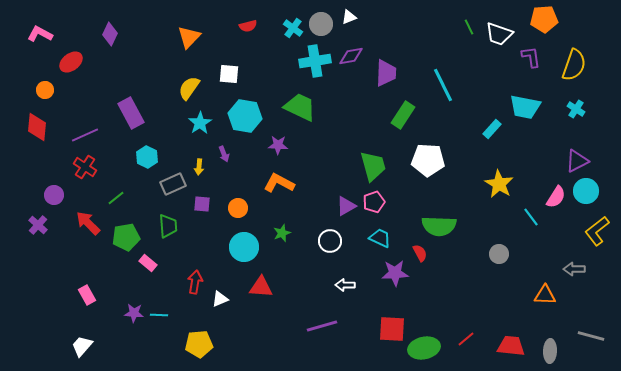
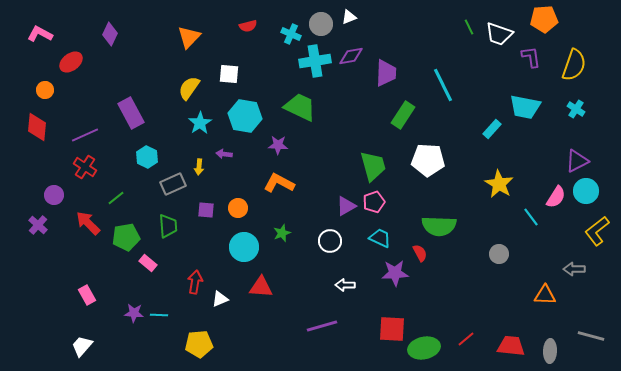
cyan cross at (293, 28): moved 2 px left, 6 px down; rotated 12 degrees counterclockwise
purple arrow at (224, 154): rotated 119 degrees clockwise
purple square at (202, 204): moved 4 px right, 6 px down
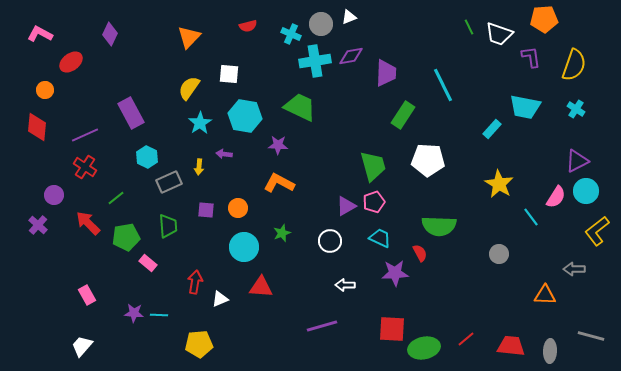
gray rectangle at (173, 184): moved 4 px left, 2 px up
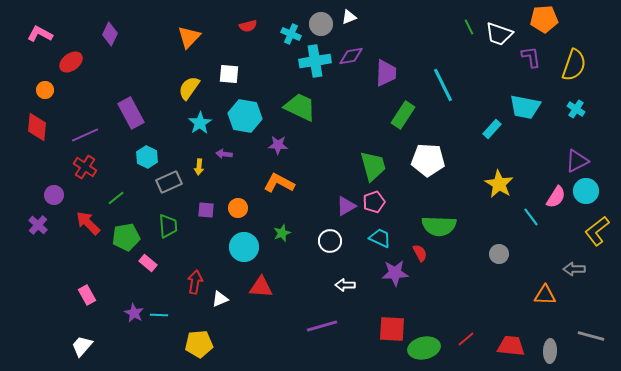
purple star at (134, 313): rotated 24 degrees clockwise
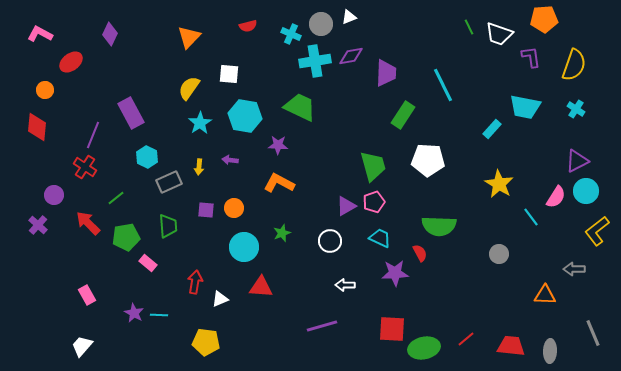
purple line at (85, 135): moved 8 px right; rotated 44 degrees counterclockwise
purple arrow at (224, 154): moved 6 px right, 6 px down
orange circle at (238, 208): moved 4 px left
gray line at (591, 336): moved 2 px right, 3 px up; rotated 52 degrees clockwise
yellow pentagon at (199, 344): moved 7 px right, 2 px up; rotated 12 degrees clockwise
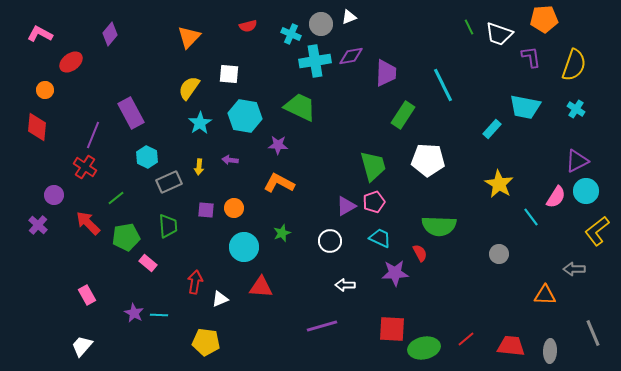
purple diamond at (110, 34): rotated 15 degrees clockwise
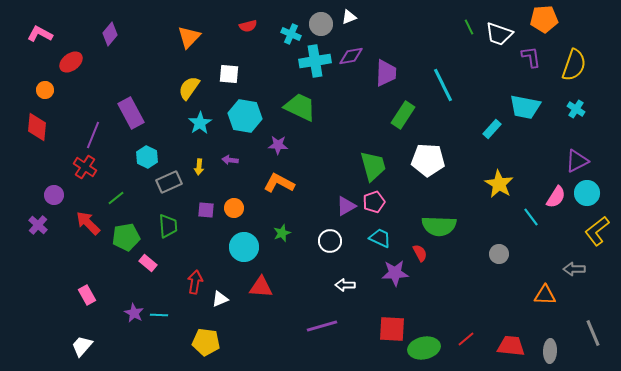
cyan circle at (586, 191): moved 1 px right, 2 px down
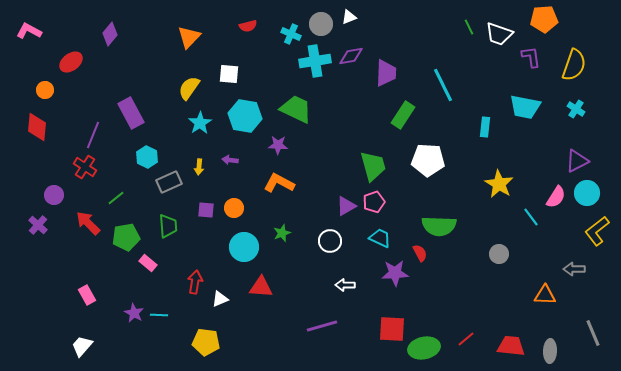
pink L-shape at (40, 34): moved 11 px left, 3 px up
green trapezoid at (300, 107): moved 4 px left, 2 px down
cyan rectangle at (492, 129): moved 7 px left, 2 px up; rotated 36 degrees counterclockwise
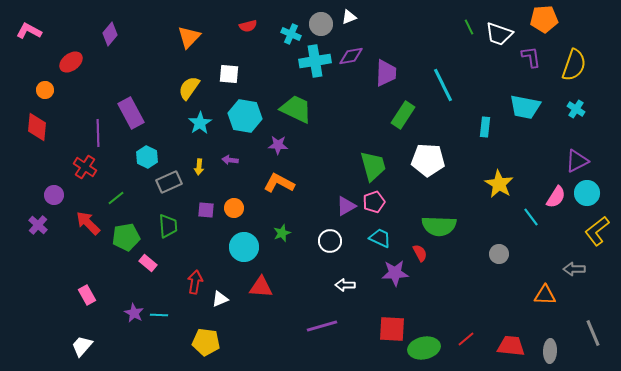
purple line at (93, 135): moved 5 px right, 2 px up; rotated 24 degrees counterclockwise
